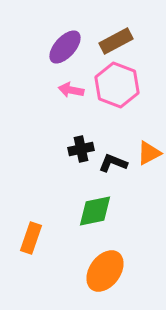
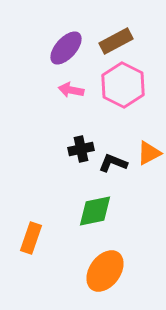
purple ellipse: moved 1 px right, 1 px down
pink hexagon: moved 6 px right; rotated 6 degrees clockwise
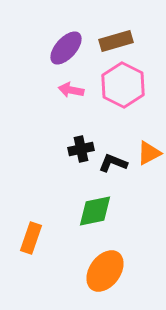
brown rectangle: rotated 12 degrees clockwise
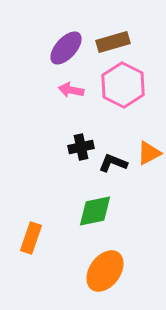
brown rectangle: moved 3 px left, 1 px down
black cross: moved 2 px up
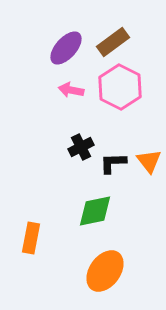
brown rectangle: rotated 20 degrees counterclockwise
pink hexagon: moved 3 px left, 2 px down
black cross: rotated 15 degrees counterclockwise
orange triangle: moved 8 px down; rotated 40 degrees counterclockwise
black L-shape: rotated 24 degrees counterclockwise
orange rectangle: rotated 8 degrees counterclockwise
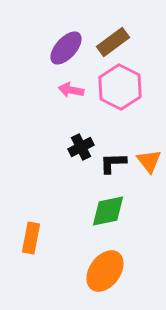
green diamond: moved 13 px right
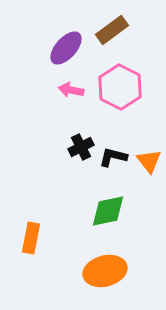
brown rectangle: moved 1 px left, 12 px up
black L-shape: moved 6 px up; rotated 16 degrees clockwise
orange ellipse: rotated 39 degrees clockwise
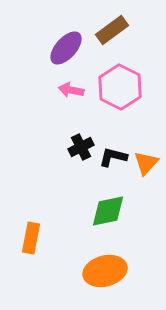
orange triangle: moved 3 px left, 2 px down; rotated 20 degrees clockwise
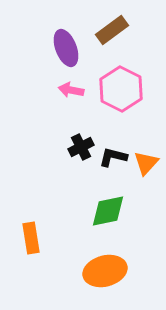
purple ellipse: rotated 63 degrees counterclockwise
pink hexagon: moved 1 px right, 2 px down
orange rectangle: rotated 20 degrees counterclockwise
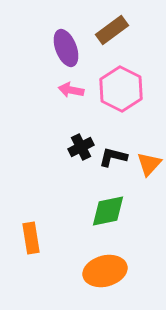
orange triangle: moved 3 px right, 1 px down
